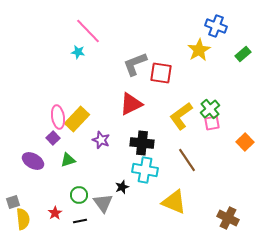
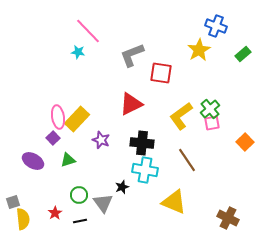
gray L-shape: moved 3 px left, 9 px up
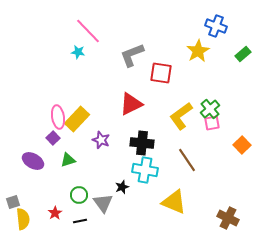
yellow star: moved 1 px left, 1 px down
orange square: moved 3 px left, 3 px down
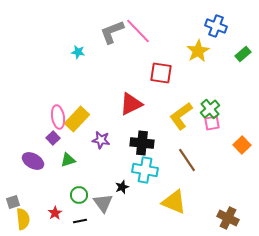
pink line: moved 50 px right
gray L-shape: moved 20 px left, 23 px up
purple star: rotated 12 degrees counterclockwise
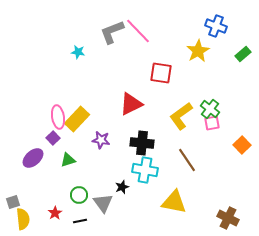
green cross: rotated 12 degrees counterclockwise
purple ellipse: moved 3 px up; rotated 70 degrees counterclockwise
yellow triangle: rotated 12 degrees counterclockwise
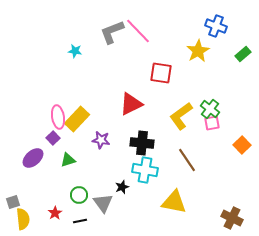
cyan star: moved 3 px left, 1 px up
brown cross: moved 4 px right
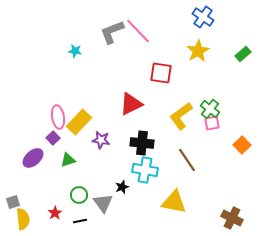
blue cross: moved 13 px left, 9 px up; rotated 15 degrees clockwise
yellow rectangle: moved 2 px right, 3 px down
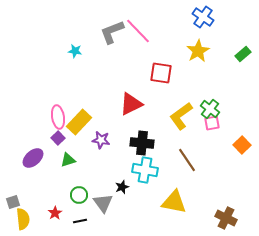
purple square: moved 5 px right
brown cross: moved 6 px left
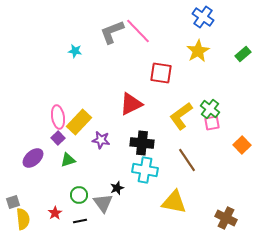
black star: moved 5 px left, 1 px down
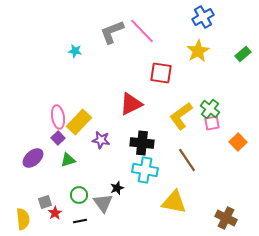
blue cross: rotated 25 degrees clockwise
pink line: moved 4 px right
orange square: moved 4 px left, 3 px up
gray square: moved 32 px right
